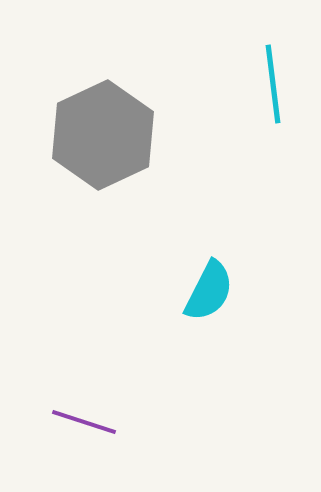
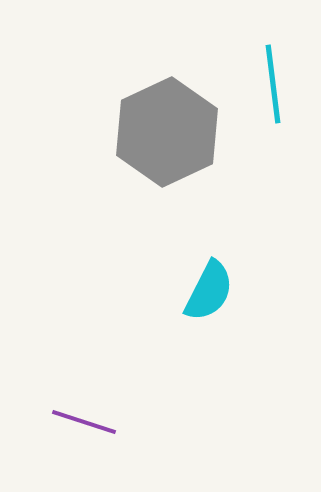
gray hexagon: moved 64 px right, 3 px up
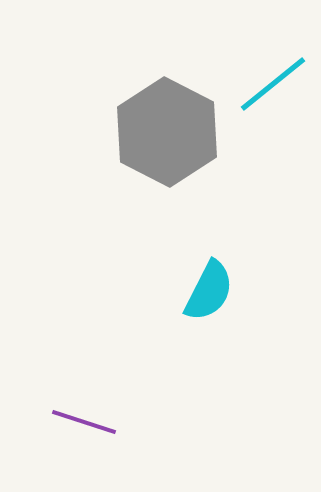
cyan line: rotated 58 degrees clockwise
gray hexagon: rotated 8 degrees counterclockwise
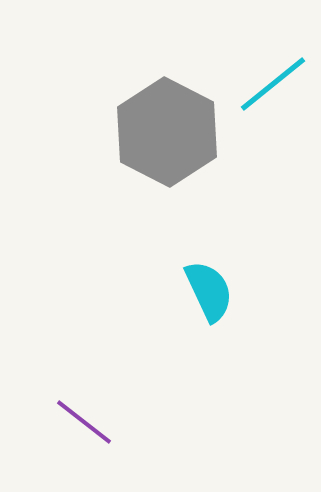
cyan semicircle: rotated 52 degrees counterclockwise
purple line: rotated 20 degrees clockwise
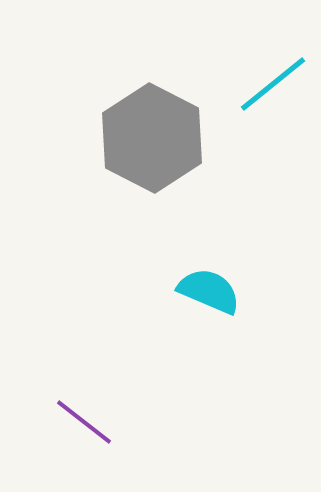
gray hexagon: moved 15 px left, 6 px down
cyan semicircle: rotated 42 degrees counterclockwise
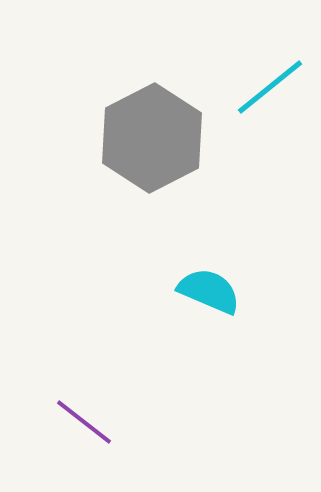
cyan line: moved 3 px left, 3 px down
gray hexagon: rotated 6 degrees clockwise
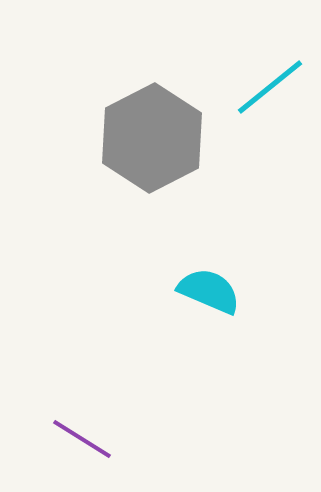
purple line: moved 2 px left, 17 px down; rotated 6 degrees counterclockwise
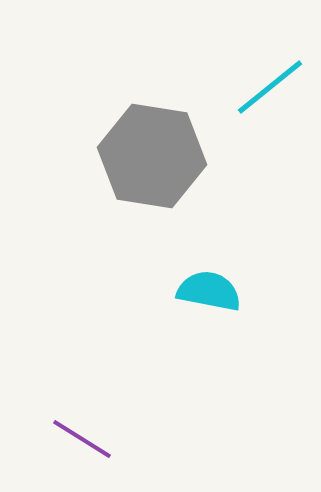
gray hexagon: moved 18 px down; rotated 24 degrees counterclockwise
cyan semicircle: rotated 12 degrees counterclockwise
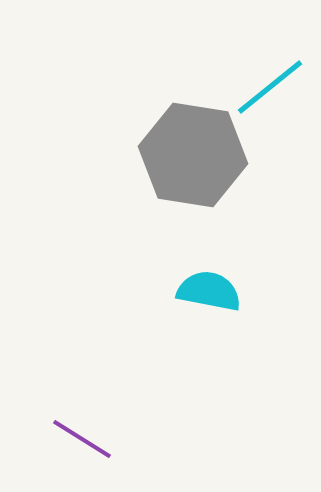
gray hexagon: moved 41 px right, 1 px up
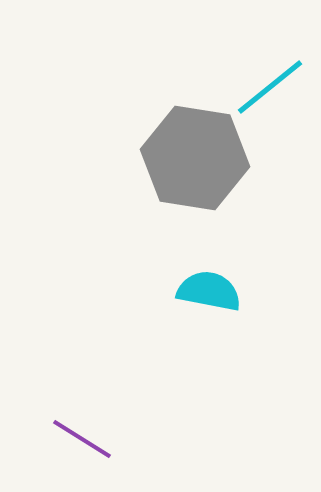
gray hexagon: moved 2 px right, 3 px down
